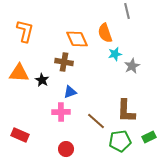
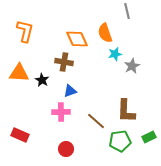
blue triangle: moved 1 px up
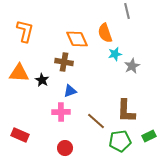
green rectangle: moved 1 px up
red circle: moved 1 px left, 1 px up
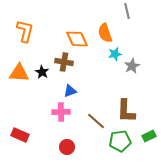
black star: moved 8 px up
red circle: moved 2 px right, 1 px up
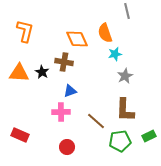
gray star: moved 7 px left, 10 px down
brown L-shape: moved 1 px left, 1 px up
